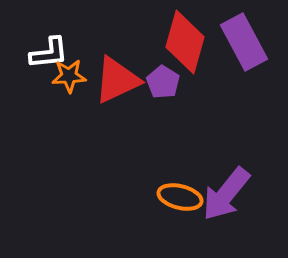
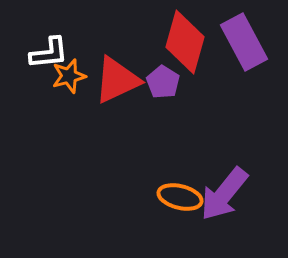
orange star: rotated 12 degrees counterclockwise
purple arrow: moved 2 px left
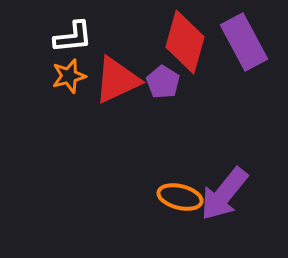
white L-shape: moved 24 px right, 16 px up
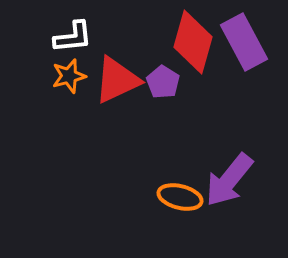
red diamond: moved 8 px right
purple arrow: moved 5 px right, 14 px up
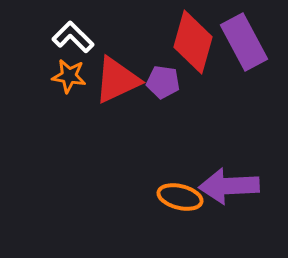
white L-shape: rotated 129 degrees counterclockwise
orange star: rotated 24 degrees clockwise
purple pentagon: rotated 24 degrees counterclockwise
purple arrow: moved 6 px down; rotated 48 degrees clockwise
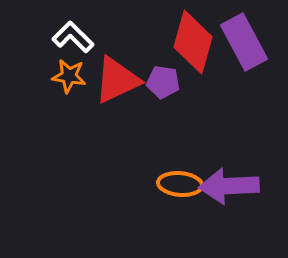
orange ellipse: moved 13 px up; rotated 9 degrees counterclockwise
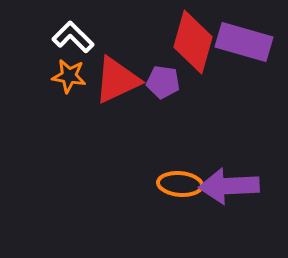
purple rectangle: rotated 46 degrees counterclockwise
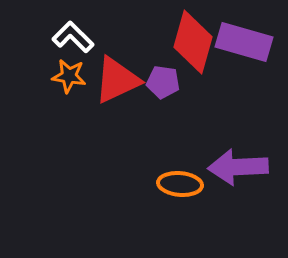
purple arrow: moved 9 px right, 19 px up
